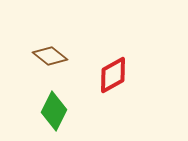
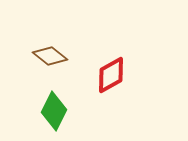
red diamond: moved 2 px left
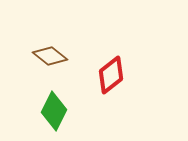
red diamond: rotated 9 degrees counterclockwise
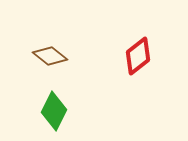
red diamond: moved 27 px right, 19 px up
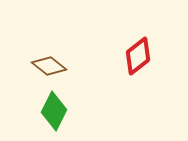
brown diamond: moved 1 px left, 10 px down
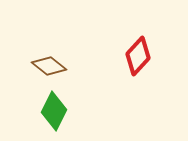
red diamond: rotated 9 degrees counterclockwise
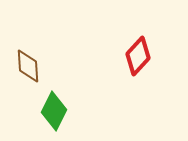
brown diamond: moved 21 px left; rotated 48 degrees clockwise
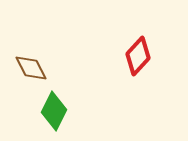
brown diamond: moved 3 px right, 2 px down; rotated 24 degrees counterclockwise
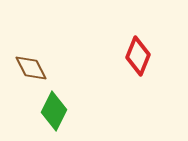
red diamond: rotated 21 degrees counterclockwise
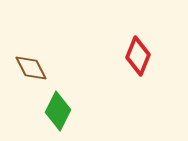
green diamond: moved 4 px right
